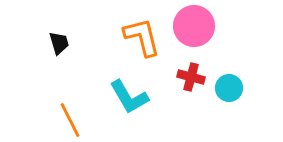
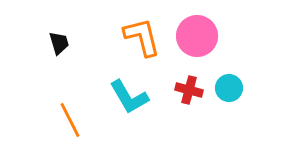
pink circle: moved 3 px right, 10 px down
red cross: moved 2 px left, 13 px down
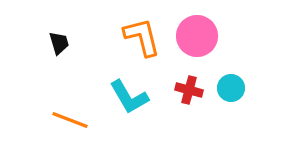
cyan circle: moved 2 px right
orange line: rotated 42 degrees counterclockwise
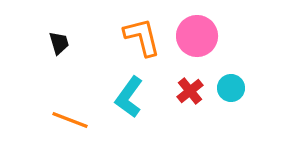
red cross: moved 1 px right, 1 px down; rotated 36 degrees clockwise
cyan L-shape: rotated 66 degrees clockwise
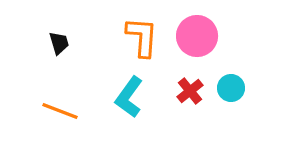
orange L-shape: rotated 18 degrees clockwise
orange line: moved 10 px left, 9 px up
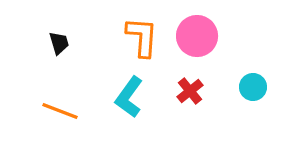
cyan circle: moved 22 px right, 1 px up
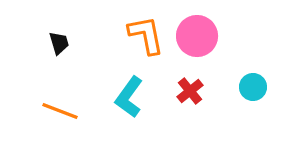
orange L-shape: moved 4 px right, 2 px up; rotated 15 degrees counterclockwise
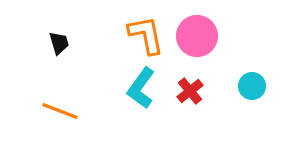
cyan circle: moved 1 px left, 1 px up
cyan L-shape: moved 12 px right, 9 px up
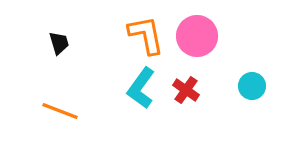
red cross: moved 4 px left, 1 px up; rotated 16 degrees counterclockwise
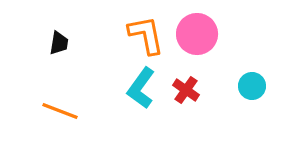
pink circle: moved 2 px up
black trapezoid: rotated 25 degrees clockwise
